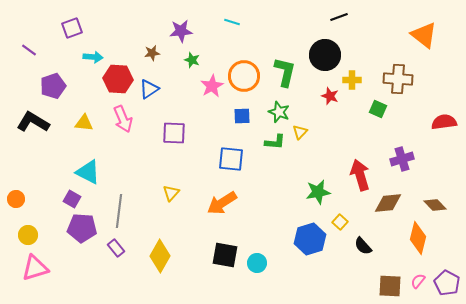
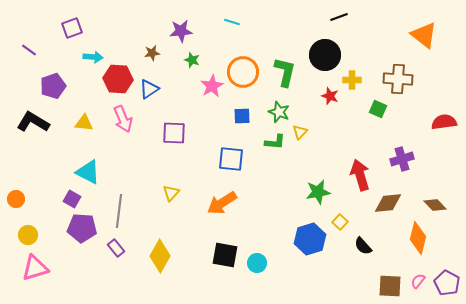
orange circle at (244, 76): moved 1 px left, 4 px up
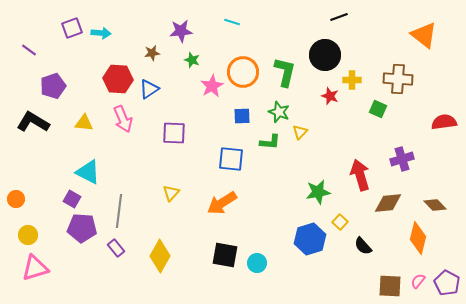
cyan arrow at (93, 57): moved 8 px right, 24 px up
green L-shape at (275, 142): moved 5 px left
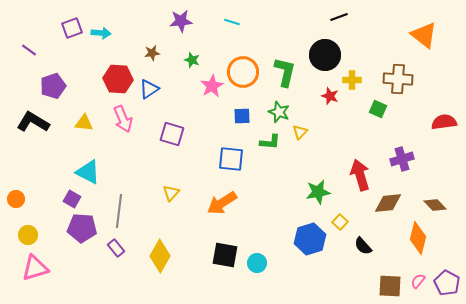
purple star at (181, 31): moved 10 px up
purple square at (174, 133): moved 2 px left, 1 px down; rotated 15 degrees clockwise
